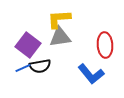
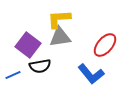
red ellipse: rotated 45 degrees clockwise
blue line: moved 10 px left, 7 px down
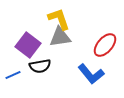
yellow L-shape: rotated 75 degrees clockwise
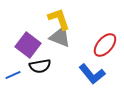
gray triangle: rotated 30 degrees clockwise
blue L-shape: moved 1 px right
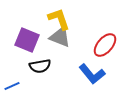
purple square: moved 1 px left, 5 px up; rotated 15 degrees counterclockwise
blue line: moved 1 px left, 11 px down
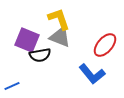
black semicircle: moved 11 px up
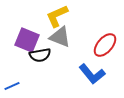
yellow L-shape: moved 2 px left, 3 px up; rotated 95 degrees counterclockwise
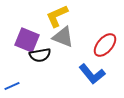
gray triangle: moved 3 px right
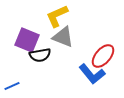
red ellipse: moved 2 px left, 11 px down
